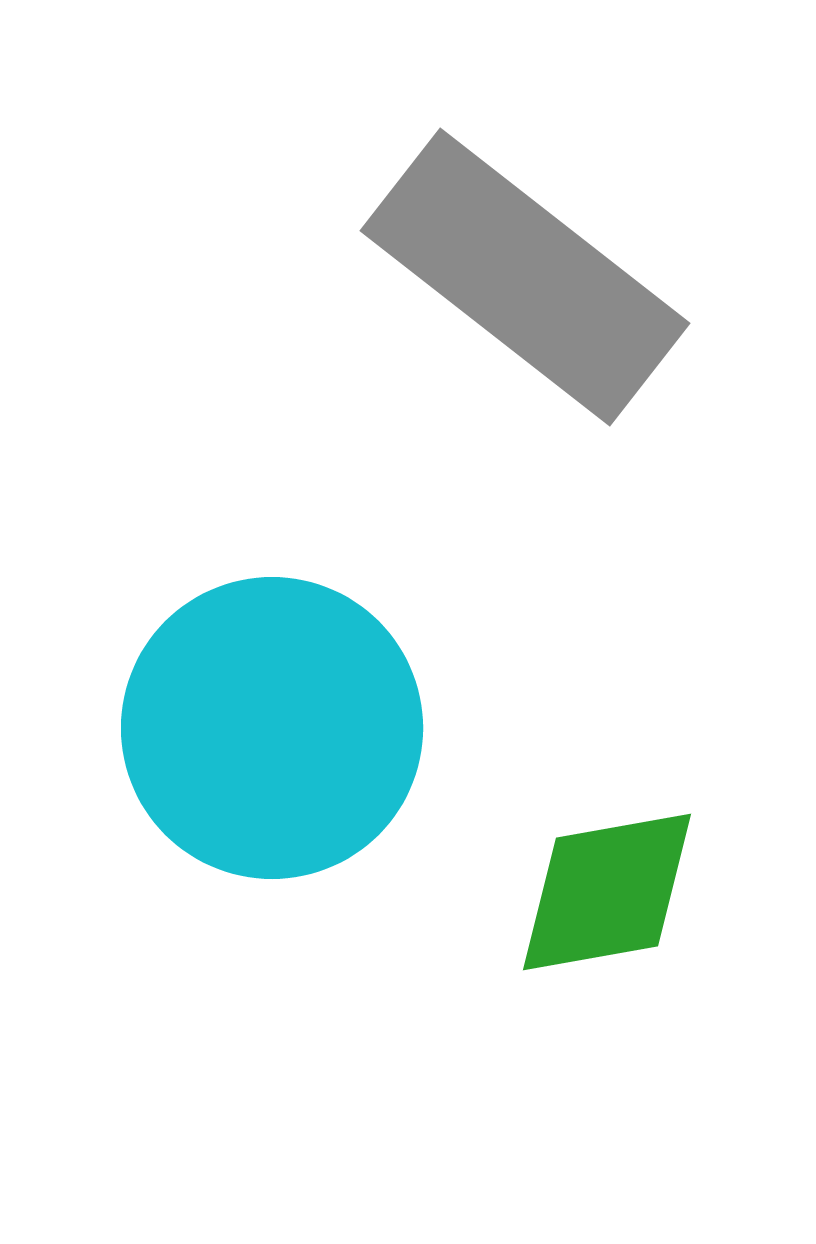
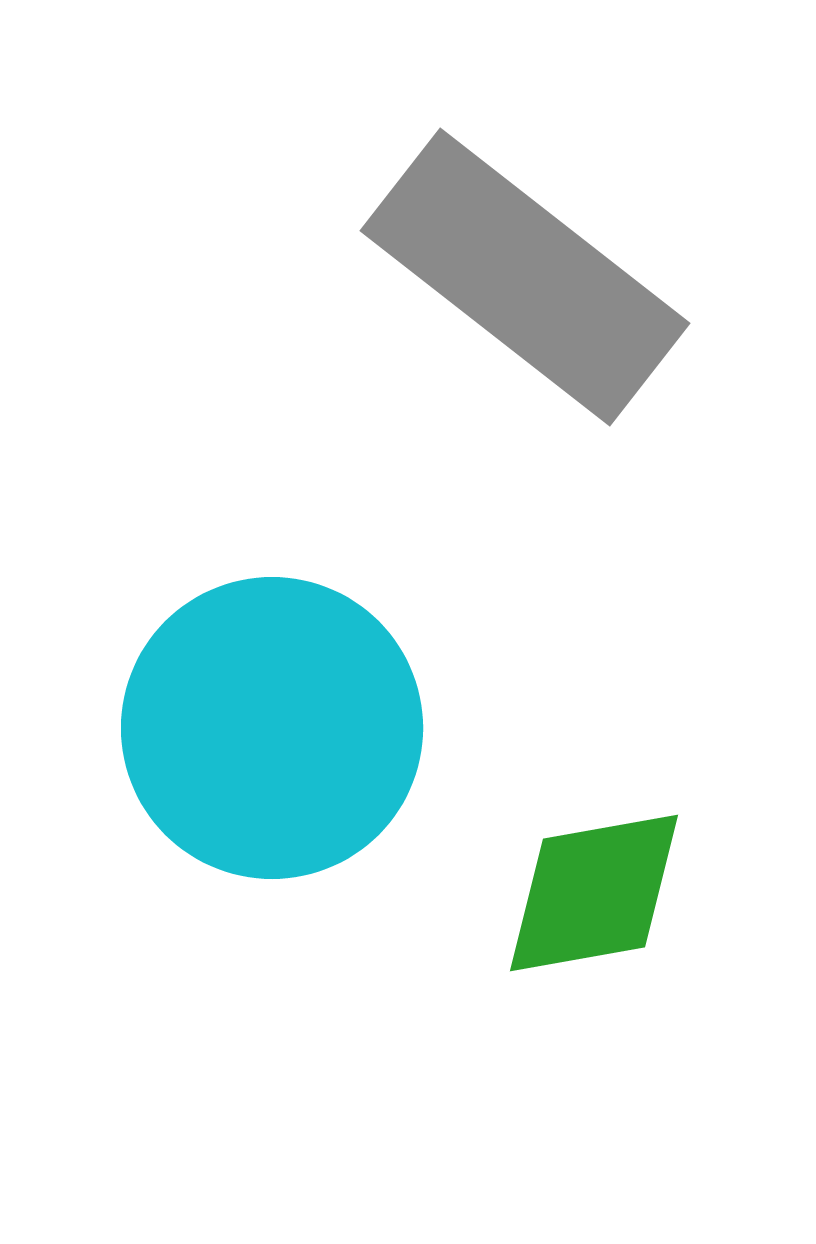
green diamond: moved 13 px left, 1 px down
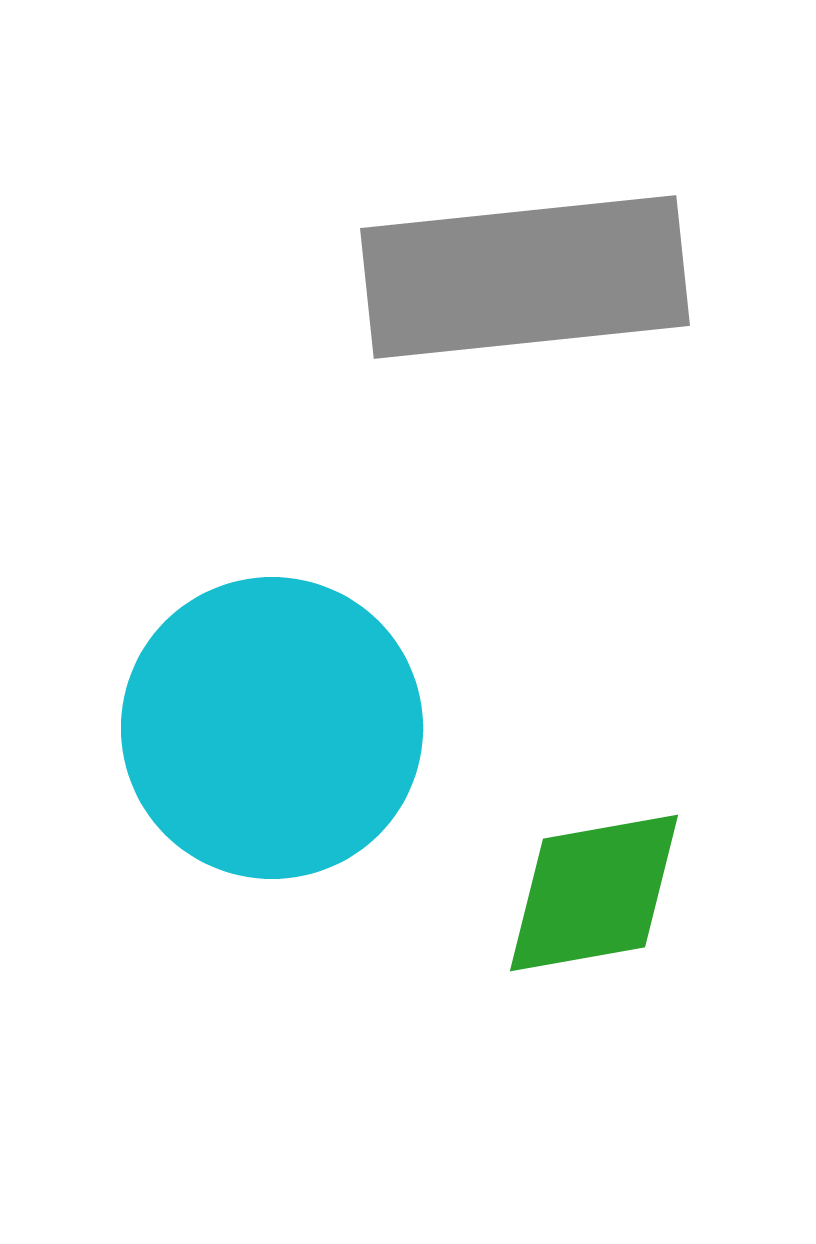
gray rectangle: rotated 44 degrees counterclockwise
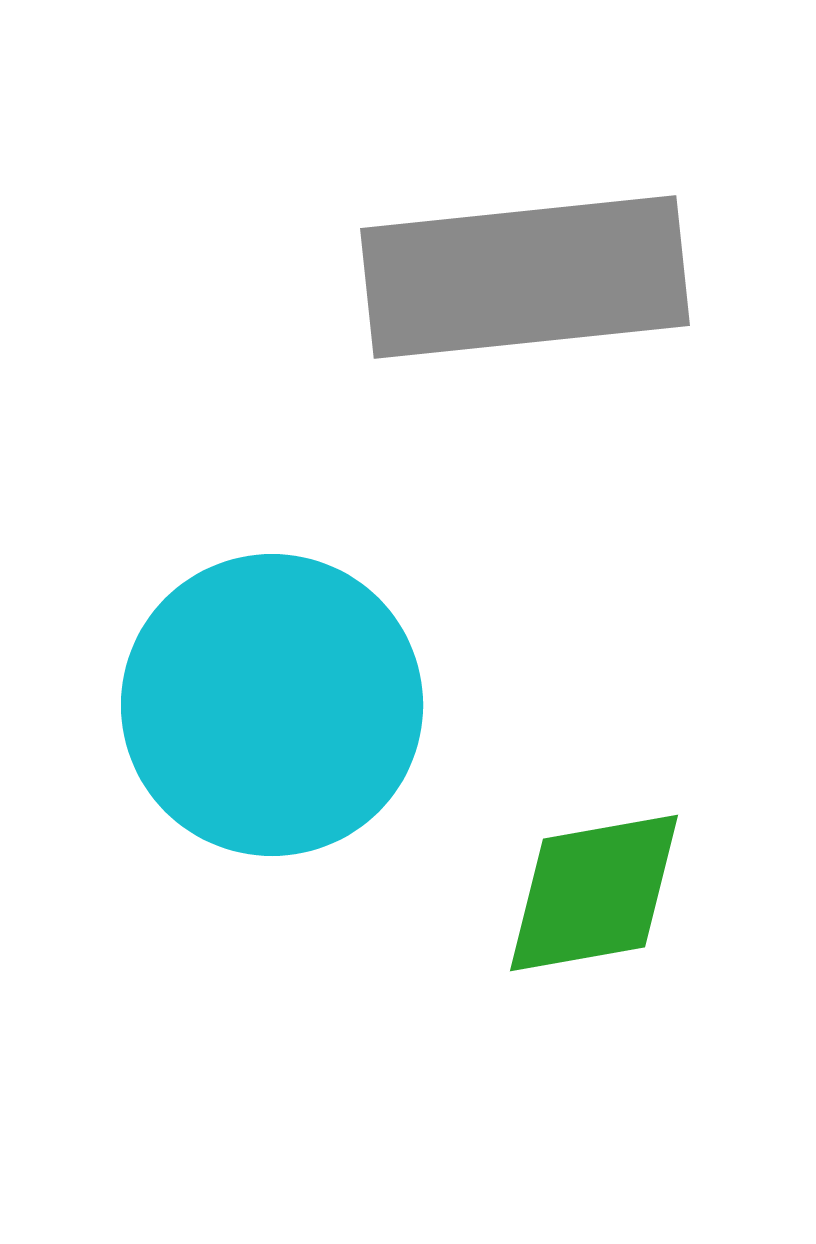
cyan circle: moved 23 px up
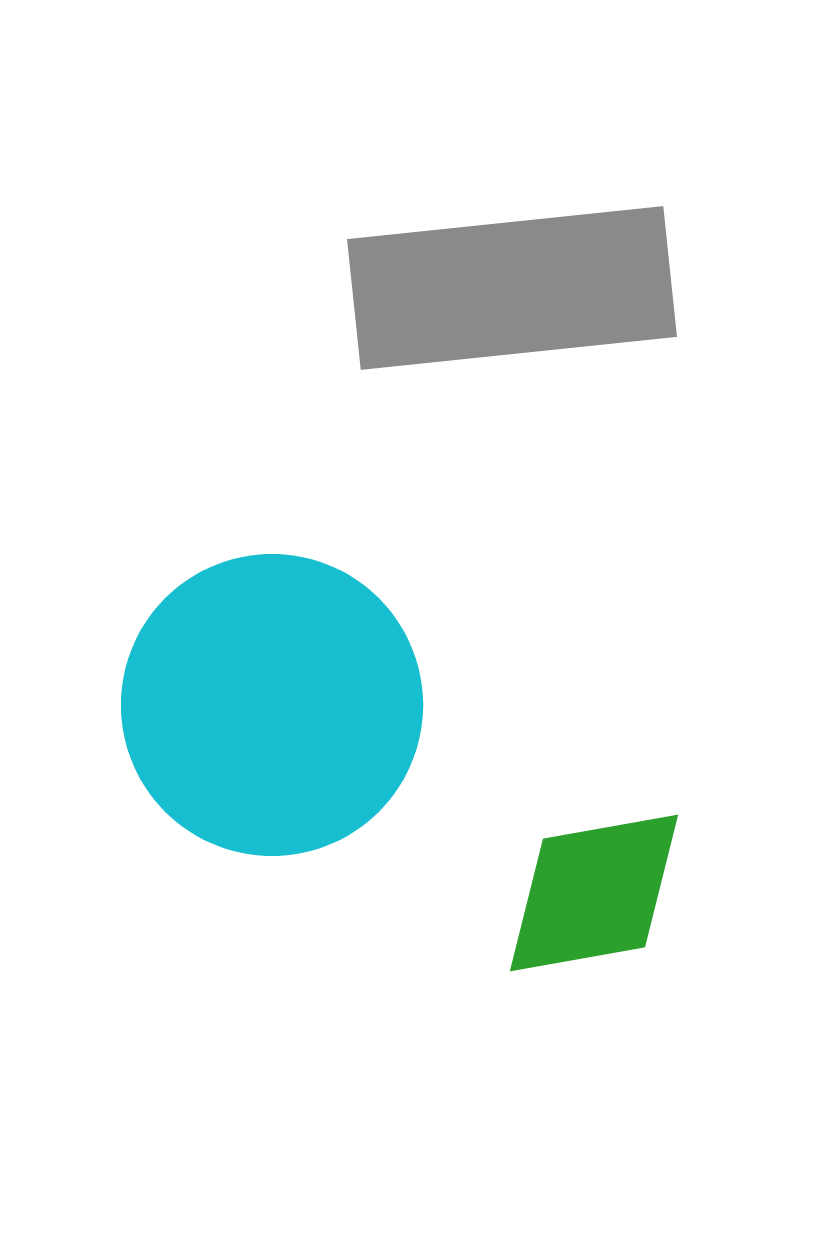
gray rectangle: moved 13 px left, 11 px down
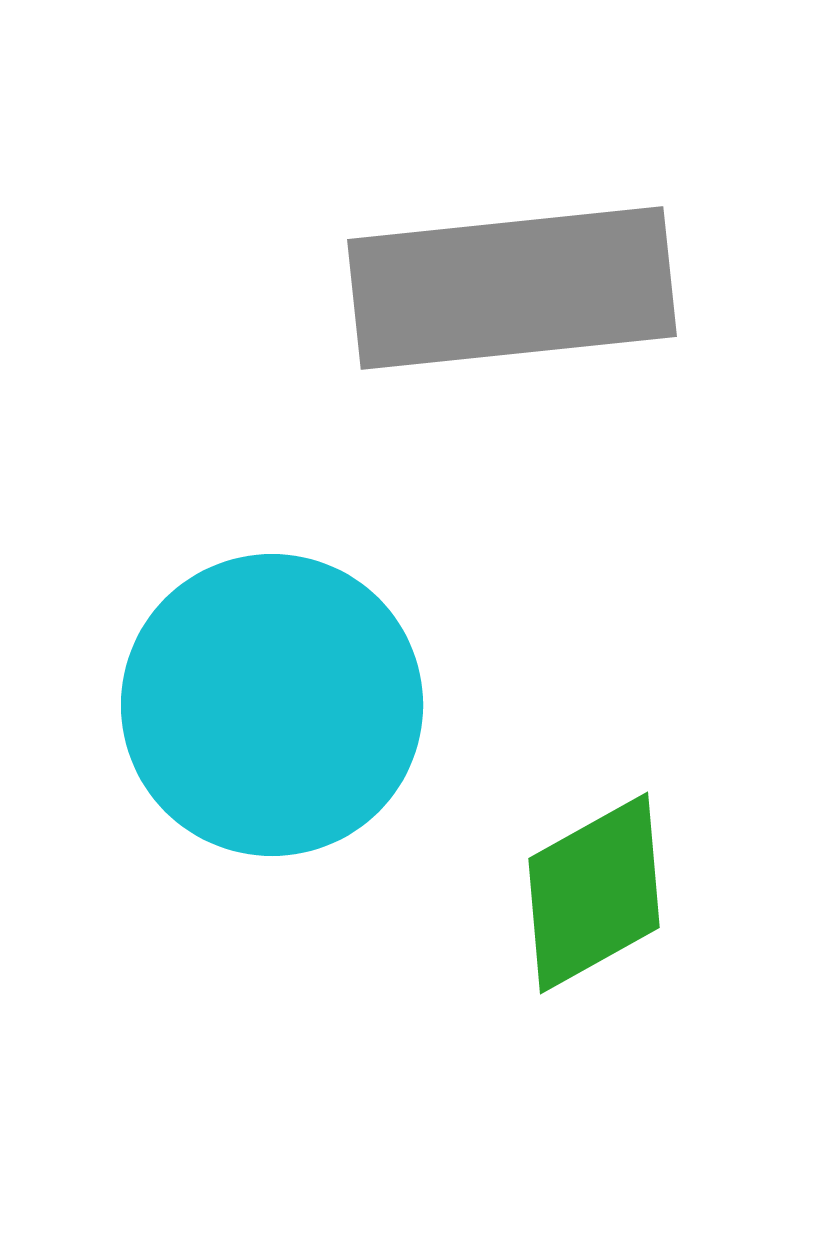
green diamond: rotated 19 degrees counterclockwise
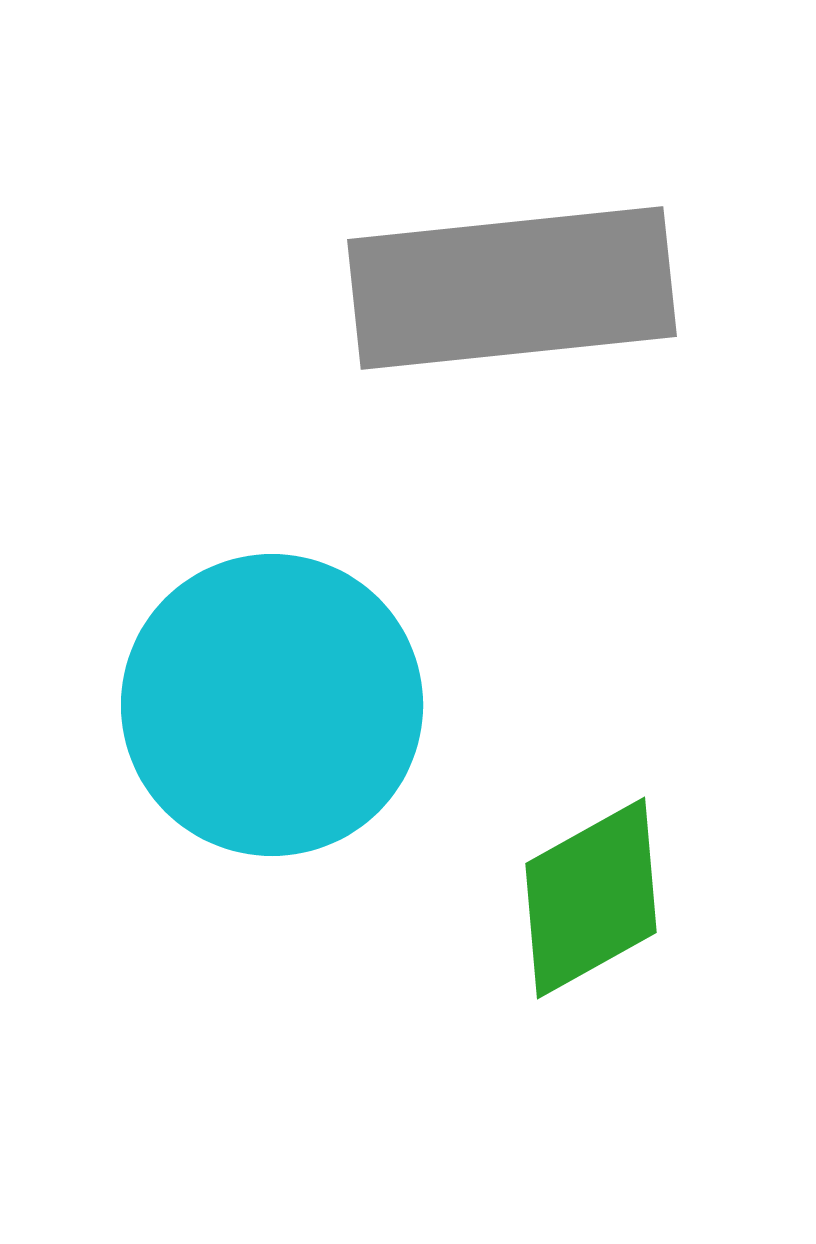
green diamond: moved 3 px left, 5 px down
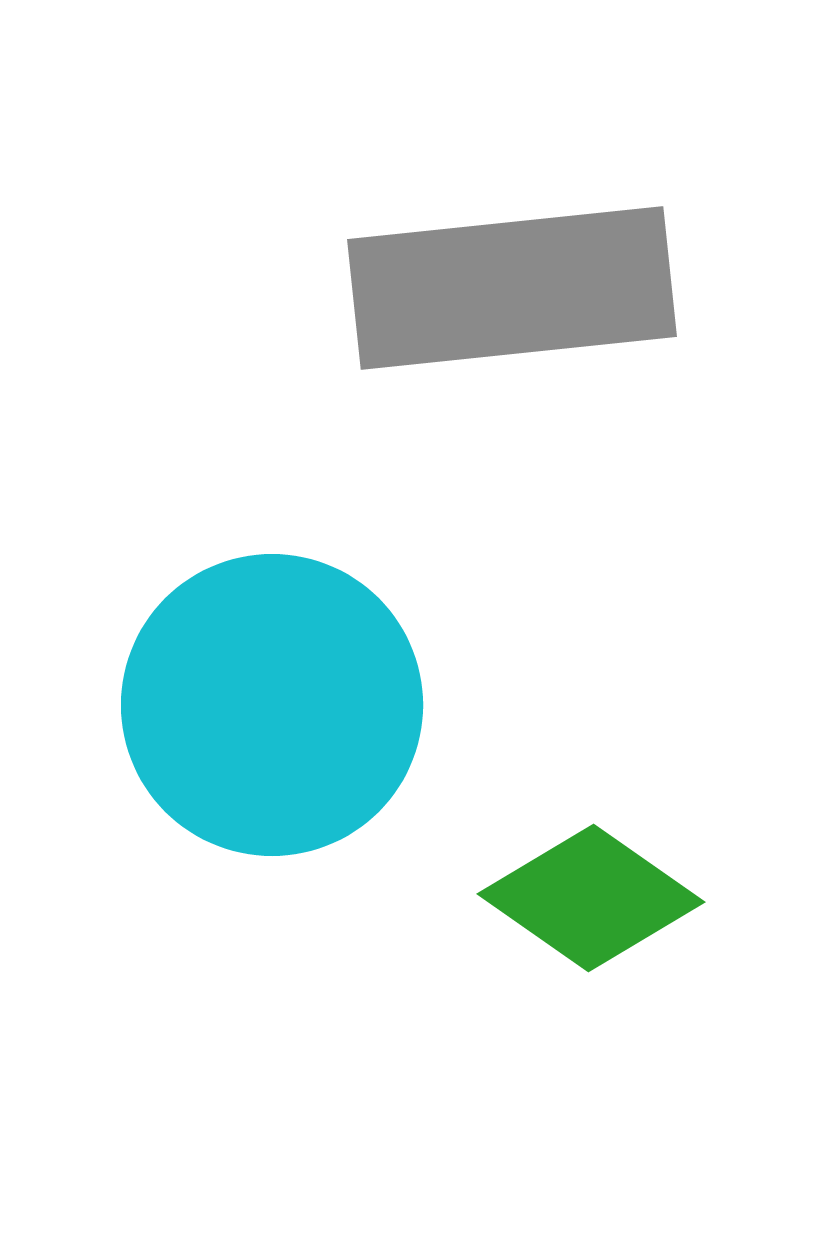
green diamond: rotated 64 degrees clockwise
